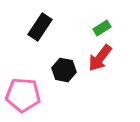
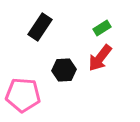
black hexagon: rotated 15 degrees counterclockwise
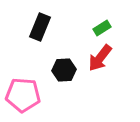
black rectangle: rotated 12 degrees counterclockwise
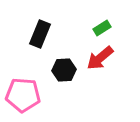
black rectangle: moved 7 px down
red arrow: rotated 12 degrees clockwise
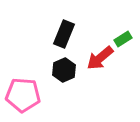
green rectangle: moved 21 px right, 11 px down
black rectangle: moved 24 px right
black hexagon: rotated 20 degrees counterclockwise
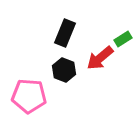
black rectangle: moved 1 px right, 1 px up
black hexagon: rotated 15 degrees counterclockwise
pink pentagon: moved 6 px right, 1 px down
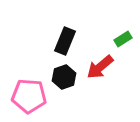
black rectangle: moved 8 px down
red arrow: moved 9 px down
black hexagon: moved 7 px down; rotated 20 degrees clockwise
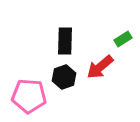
black rectangle: rotated 20 degrees counterclockwise
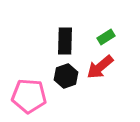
green rectangle: moved 17 px left, 2 px up
black hexagon: moved 2 px right, 1 px up
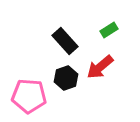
green rectangle: moved 3 px right, 7 px up
black rectangle: rotated 44 degrees counterclockwise
black hexagon: moved 2 px down
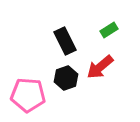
black rectangle: rotated 16 degrees clockwise
pink pentagon: moved 1 px left, 1 px up
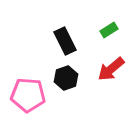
red arrow: moved 11 px right, 2 px down
